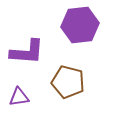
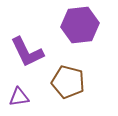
purple L-shape: rotated 60 degrees clockwise
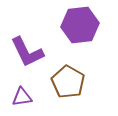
brown pentagon: rotated 16 degrees clockwise
purple triangle: moved 3 px right
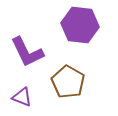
purple hexagon: rotated 12 degrees clockwise
purple triangle: rotated 30 degrees clockwise
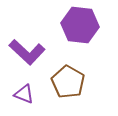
purple L-shape: rotated 21 degrees counterclockwise
purple triangle: moved 2 px right, 3 px up
